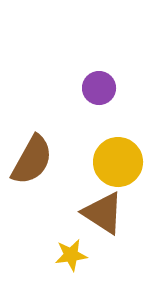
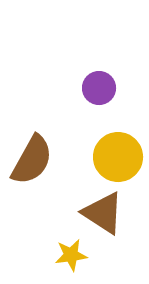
yellow circle: moved 5 px up
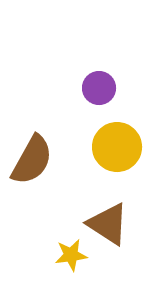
yellow circle: moved 1 px left, 10 px up
brown triangle: moved 5 px right, 11 px down
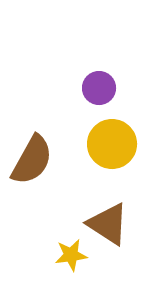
yellow circle: moved 5 px left, 3 px up
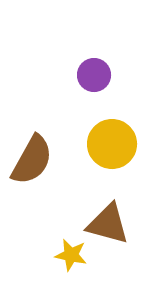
purple circle: moved 5 px left, 13 px up
brown triangle: rotated 18 degrees counterclockwise
yellow star: rotated 20 degrees clockwise
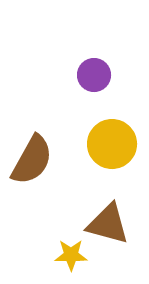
yellow star: rotated 12 degrees counterclockwise
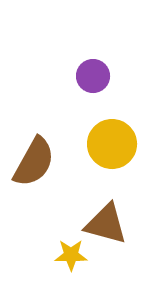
purple circle: moved 1 px left, 1 px down
brown semicircle: moved 2 px right, 2 px down
brown triangle: moved 2 px left
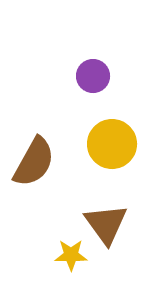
brown triangle: rotated 39 degrees clockwise
